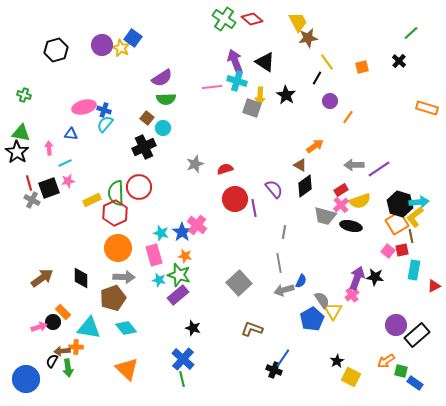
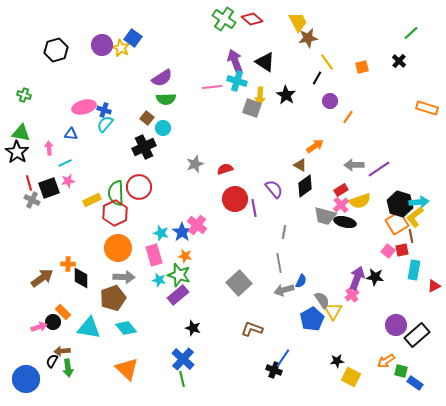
black ellipse at (351, 226): moved 6 px left, 4 px up
orange cross at (76, 347): moved 8 px left, 83 px up
black star at (337, 361): rotated 24 degrees clockwise
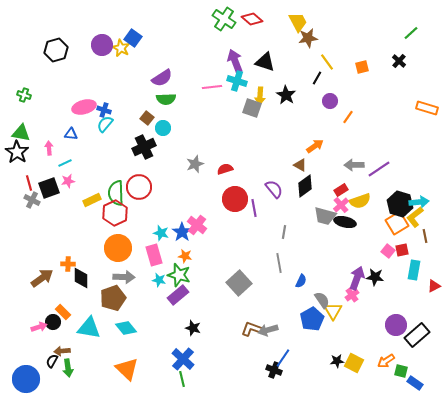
black triangle at (265, 62): rotated 15 degrees counterclockwise
brown line at (411, 236): moved 14 px right
gray arrow at (284, 290): moved 16 px left, 40 px down
yellow square at (351, 377): moved 3 px right, 14 px up
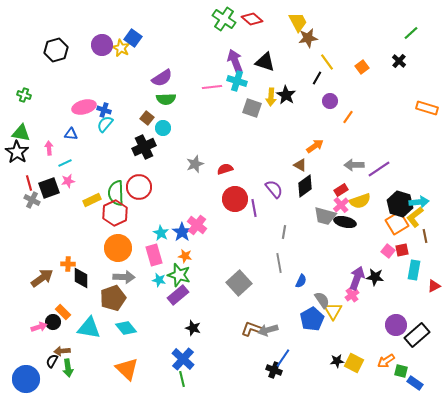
orange square at (362, 67): rotated 24 degrees counterclockwise
yellow arrow at (260, 96): moved 11 px right, 1 px down
cyan star at (161, 233): rotated 14 degrees clockwise
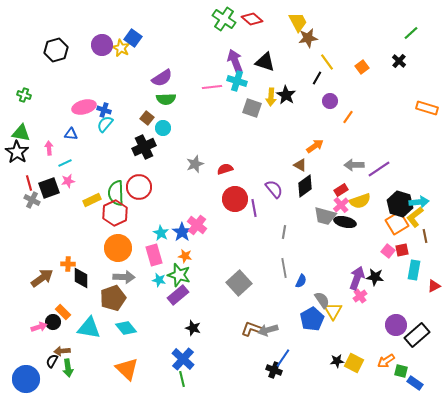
gray line at (279, 263): moved 5 px right, 5 px down
pink cross at (352, 295): moved 8 px right, 1 px down
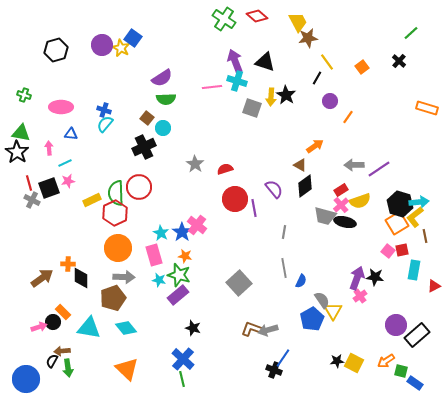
red diamond at (252, 19): moved 5 px right, 3 px up
pink ellipse at (84, 107): moved 23 px left; rotated 15 degrees clockwise
gray star at (195, 164): rotated 18 degrees counterclockwise
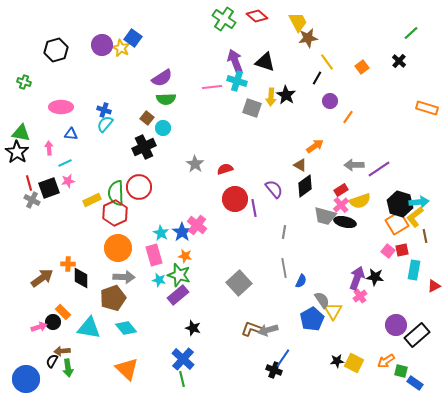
green cross at (24, 95): moved 13 px up
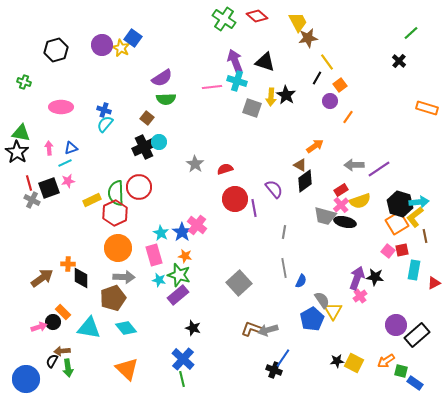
orange square at (362, 67): moved 22 px left, 18 px down
cyan circle at (163, 128): moved 4 px left, 14 px down
blue triangle at (71, 134): moved 14 px down; rotated 24 degrees counterclockwise
black diamond at (305, 186): moved 5 px up
red triangle at (434, 286): moved 3 px up
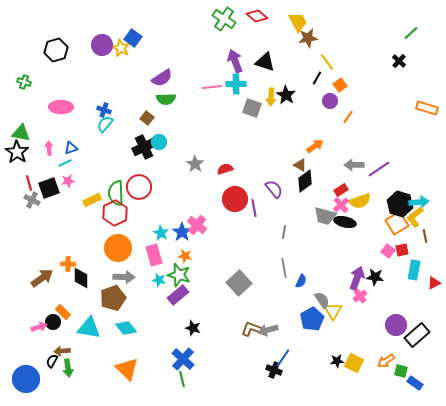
cyan cross at (237, 81): moved 1 px left, 3 px down; rotated 18 degrees counterclockwise
